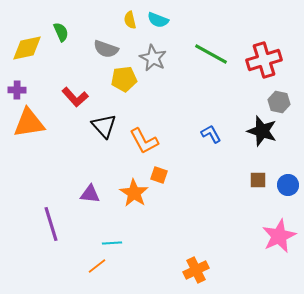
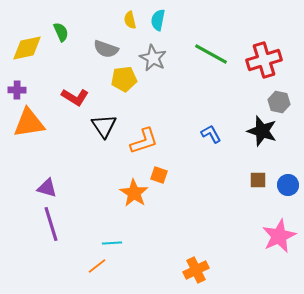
cyan semicircle: rotated 80 degrees clockwise
red L-shape: rotated 16 degrees counterclockwise
black triangle: rotated 8 degrees clockwise
orange L-shape: rotated 80 degrees counterclockwise
purple triangle: moved 43 px left, 6 px up; rotated 10 degrees clockwise
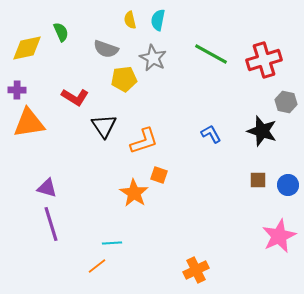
gray hexagon: moved 7 px right
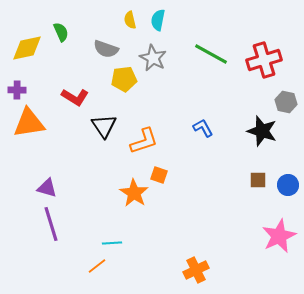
blue L-shape: moved 8 px left, 6 px up
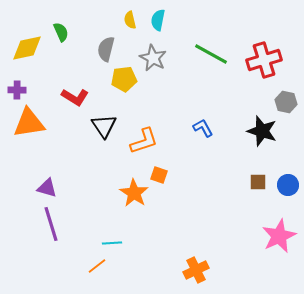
gray semicircle: rotated 85 degrees clockwise
brown square: moved 2 px down
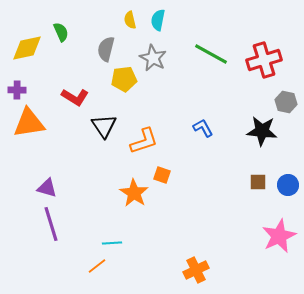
black star: rotated 12 degrees counterclockwise
orange square: moved 3 px right
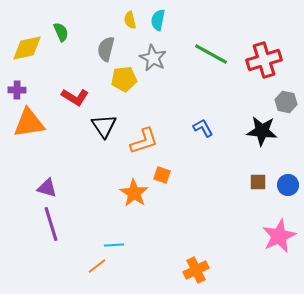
cyan line: moved 2 px right, 2 px down
